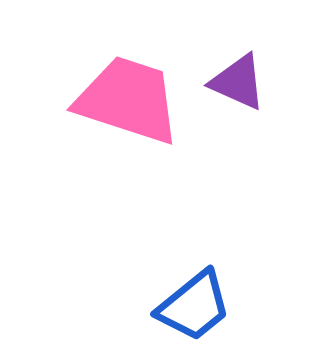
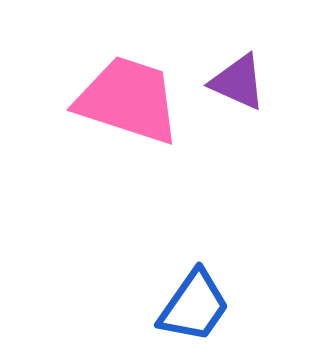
blue trapezoid: rotated 16 degrees counterclockwise
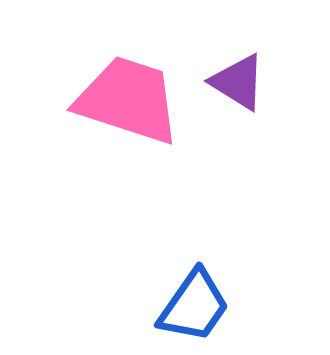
purple triangle: rotated 8 degrees clockwise
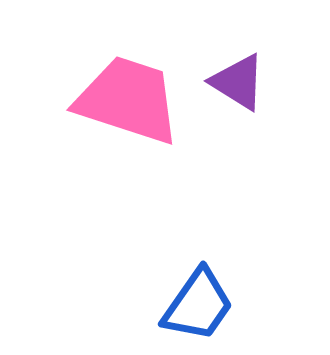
blue trapezoid: moved 4 px right, 1 px up
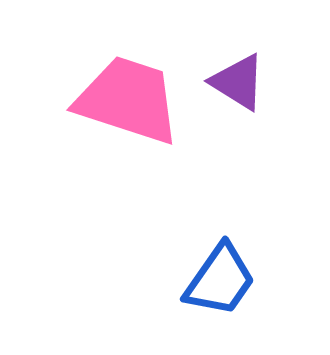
blue trapezoid: moved 22 px right, 25 px up
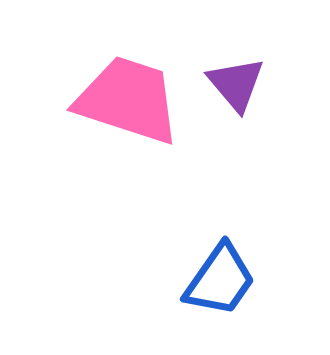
purple triangle: moved 2 px left, 2 px down; rotated 18 degrees clockwise
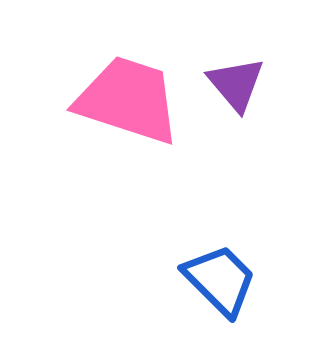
blue trapezoid: rotated 80 degrees counterclockwise
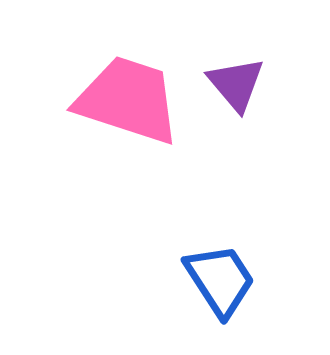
blue trapezoid: rotated 12 degrees clockwise
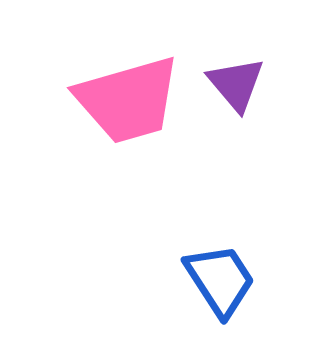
pink trapezoid: rotated 146 degrees clockwise
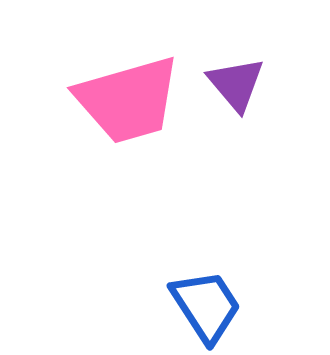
blue trapezoid: moved 14 px left, 26 px down
